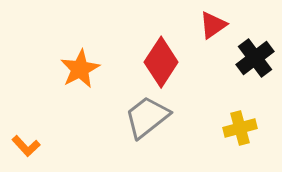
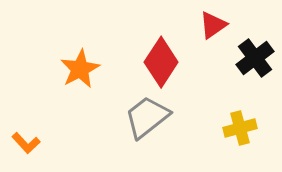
orange L-shape: moved 3 px up
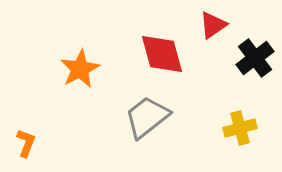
red diamond: moved 1 px right, 8 px up; rotated 48 degrees counterclockwise
orange L-shape: rotated 116 degrees counterclockwise
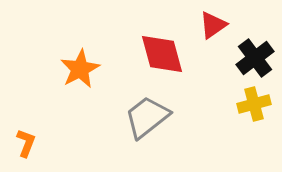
yellow cross: moved 14 px right, 24 px up
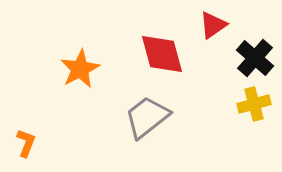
black cross: rotated 12 degrees counterclockwise
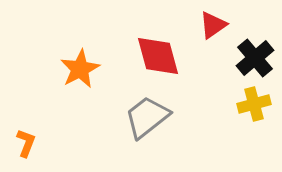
red diamond: moved 4 px left, 2 px down
black cross: rotated 9 degrees clockwise
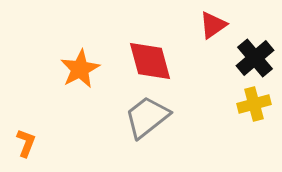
red diamond: moved 8 px left, 5 px down
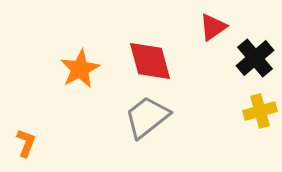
red triangle: moved 2 px down
yellow cross: moved 6 px right, 7 px down
